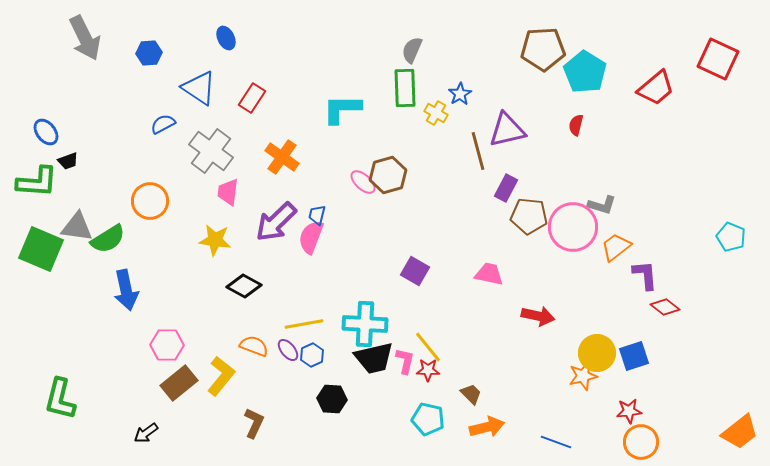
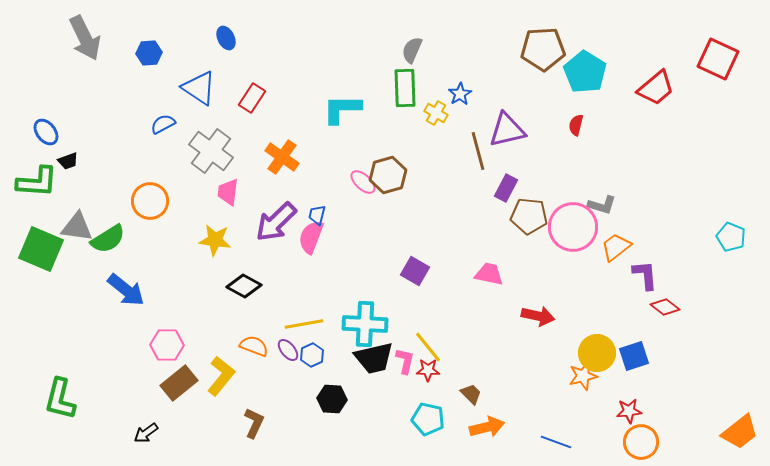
blue arrow at (126, 290): rotated 39 degrees counterclockwise
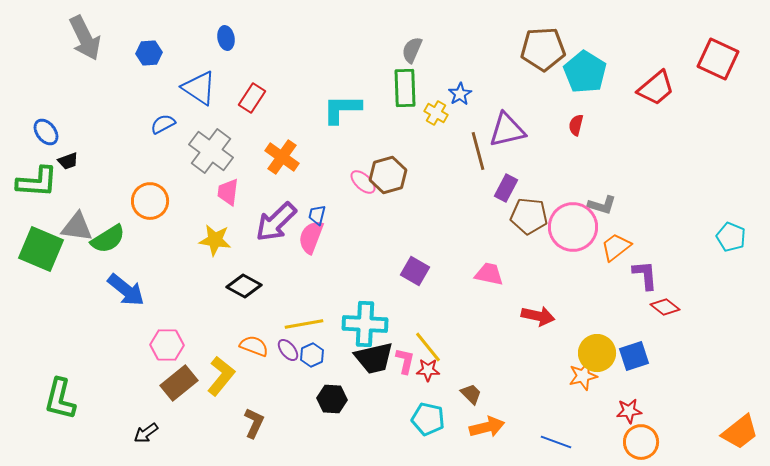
blue ellipse at (226, 38): rotated 15 degrees clockwise
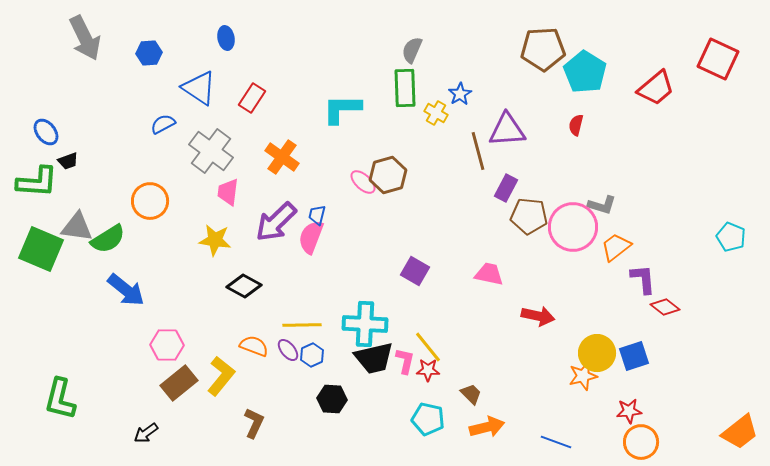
purple triangle at (507, 130): rotated 9 degrees clockwise
purple L-shape at (645, 275): moved 2 px left, 4 px down
yellow line at (304, 324): moved 2 px left, 1 px down; rotated 9 degrees clockwise
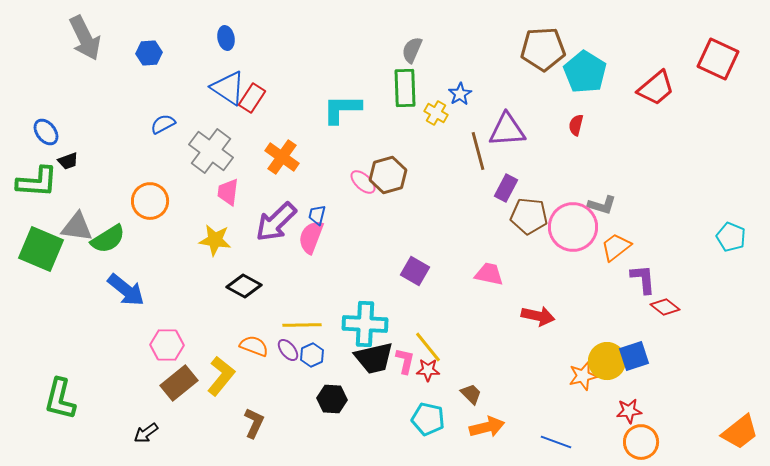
blue triangle at (199, 88): moved 29 px right
yellow circle at (597, 353): moved 10 px right, 8 px down
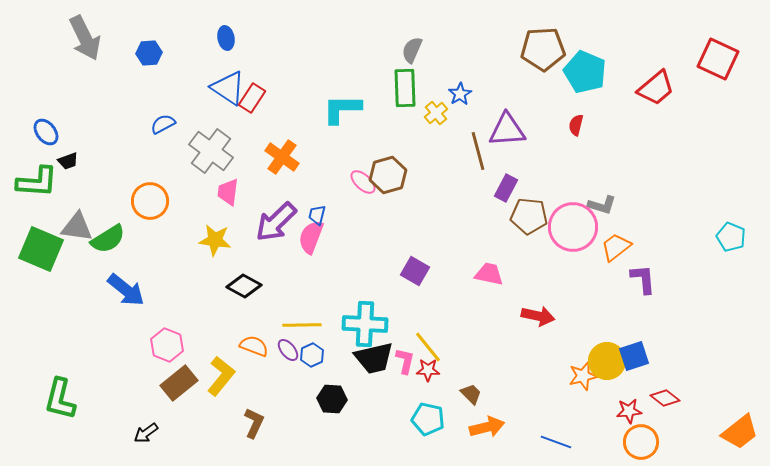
cyan pentagon at (585, 72): rotated 9 degrees counterclockwise
yellow cross at (436, 113): rotated 20 degrees clockwise
red diamond at (665, 307): moved 91 px down
pink hexagon at (167, 345): rotated 20 degrees clockwise
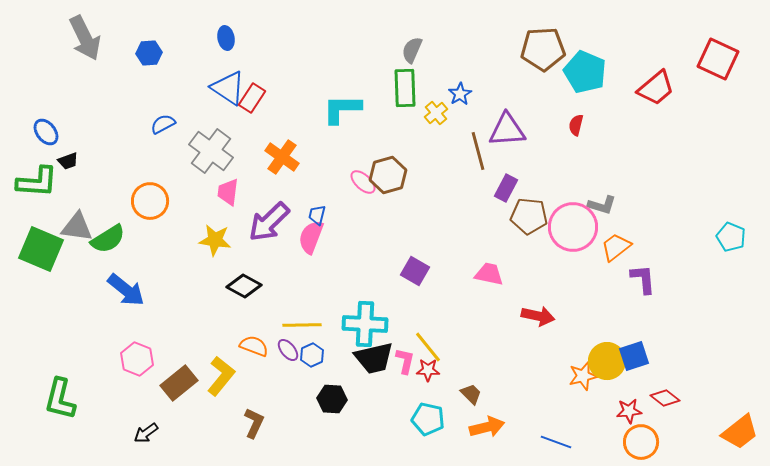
purple arrow at (276, 222): moved 7 px left
pink hexagon at (167, 345): moved 30 px left, 14 px down
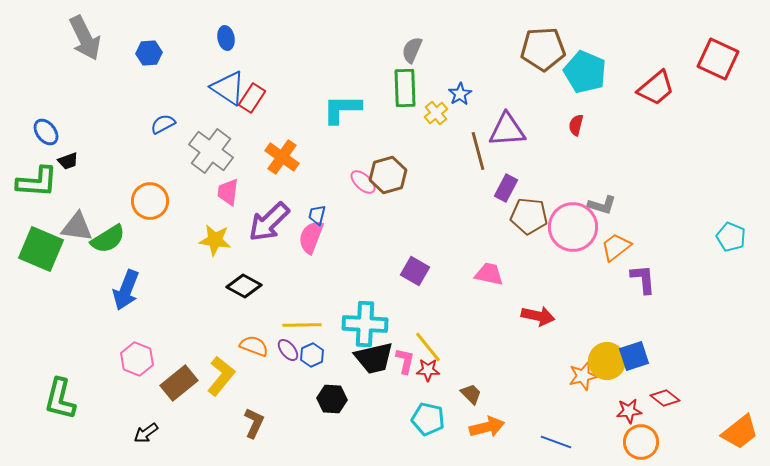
blue arrow at (126, 290): rotated 72 degrees clockwise
